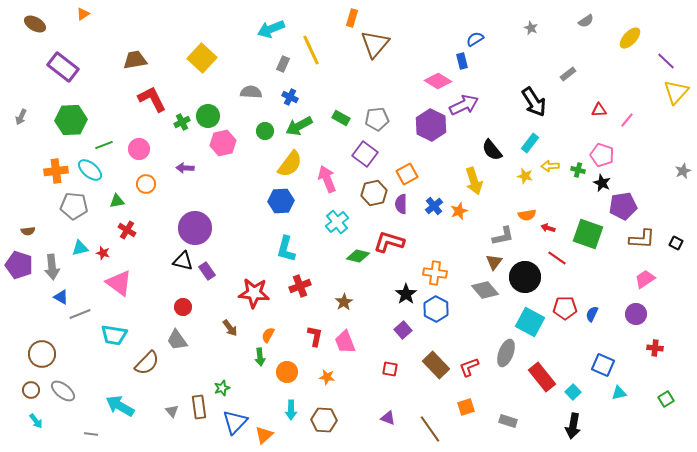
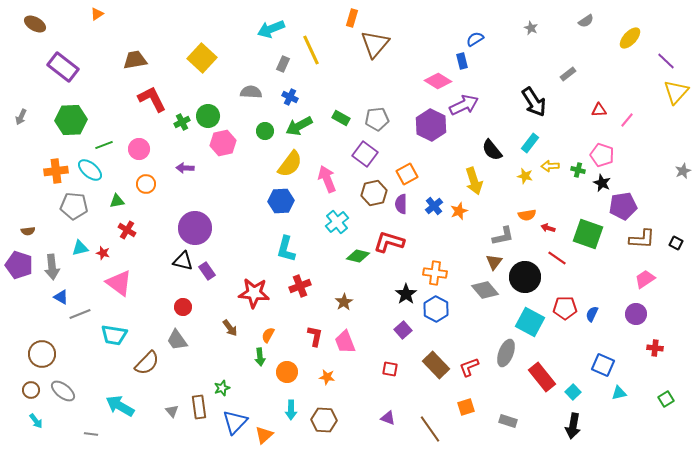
orange triangle at (83, 14): moved 14 px right
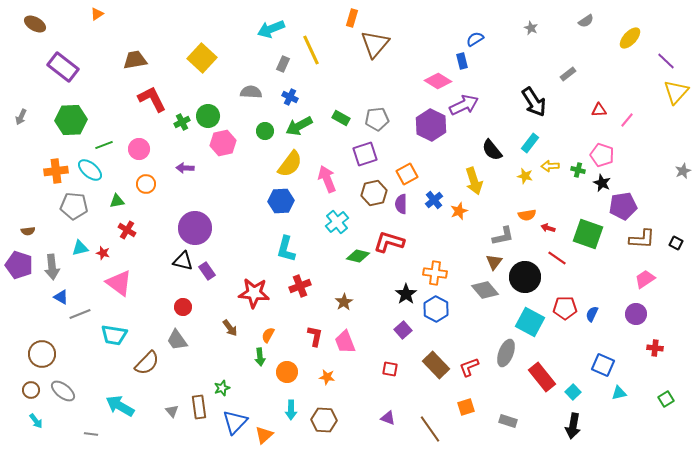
purple square at (365, 154): rotated 35 degrees clockwise
blue cross at (434, 206): moved 6 px up
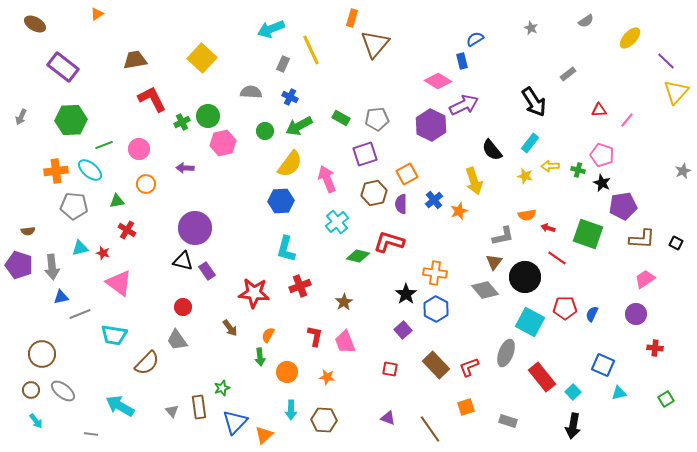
blue triangle at (61, 297): rotated 42 degrees counterclockwise
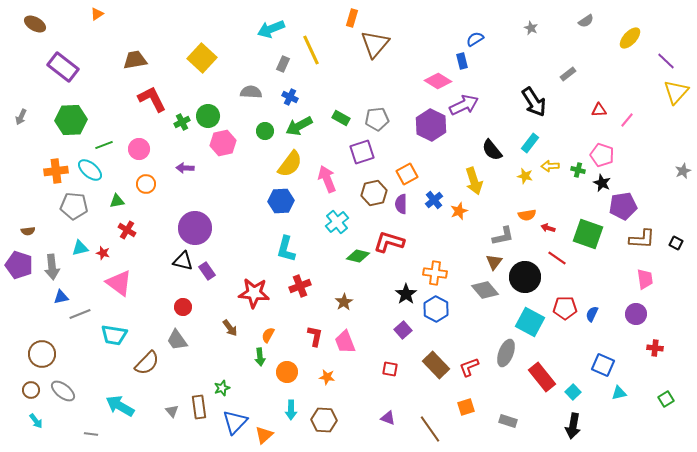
purple square at (365, 154): moved 3 px left, 2 px up
pink trapezoid at (645, 279): rotated 115 degrees clockwise
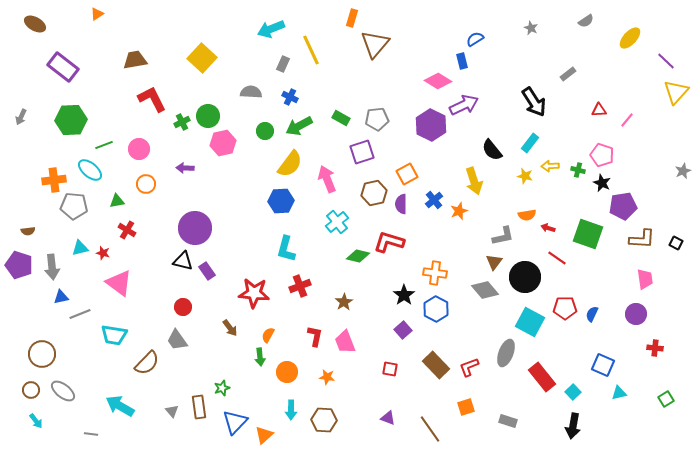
orange cross at (56, 171): moved 2 px left, 9 px down
black star at (406, 294): moved 2 px left, 1 px down
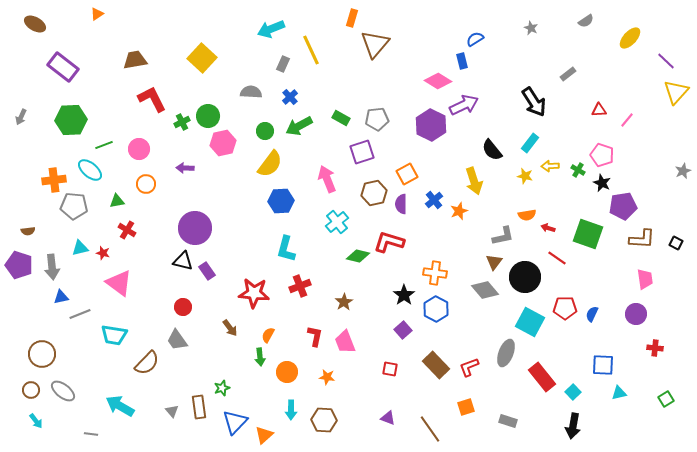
blue cross at (290, 97): rotated 21 degrees clockwise
yellow semicircle at (290, 164): moved 20 px left
green cross at (578, 170): rotated 16 degrees clockwise
blue square at (603, 365): rotated 20 degrees counterclockwise
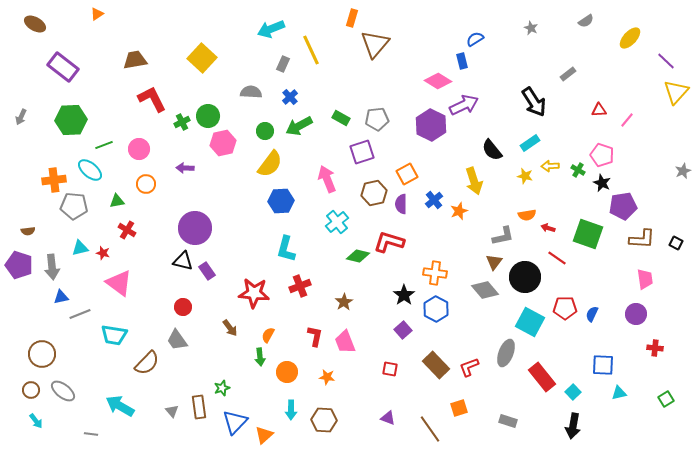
cyan rectangle at (530, 143): rotated 18 degrees clockwise
orange square at (466, 407): moved 7 px left, 1 px down
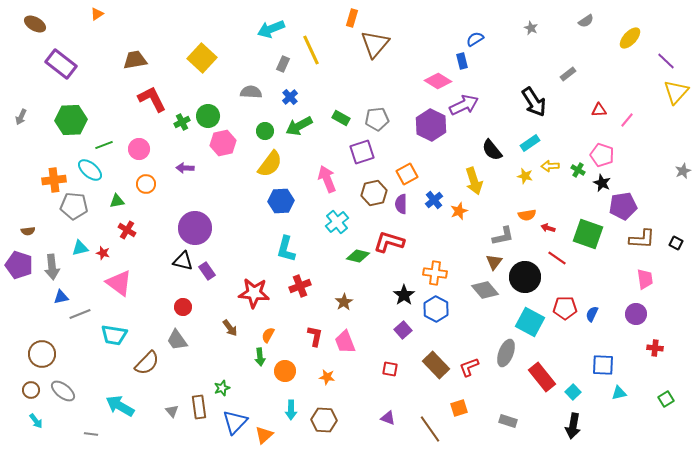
purple rectangle at (63, 67): moved 2 px left, 3 px up
orange circle at (287, 372): moved 2 px left, 1 px up
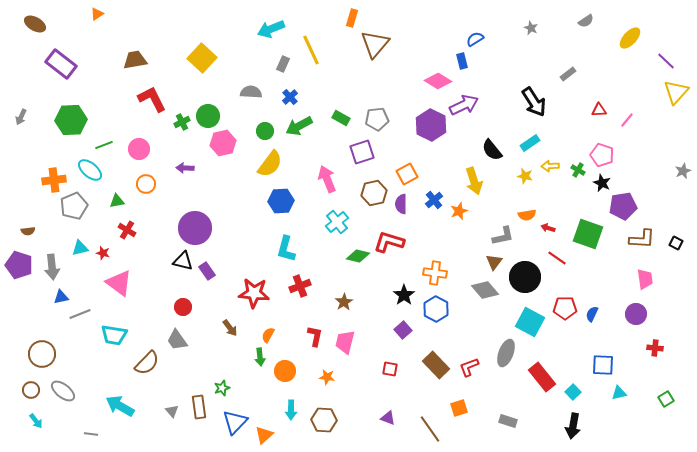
gray pentagon at (74, 206): rotated 28 degrees counterclockwise
pink trapezoid at (345, 342): rotated 35 degrees clockwise
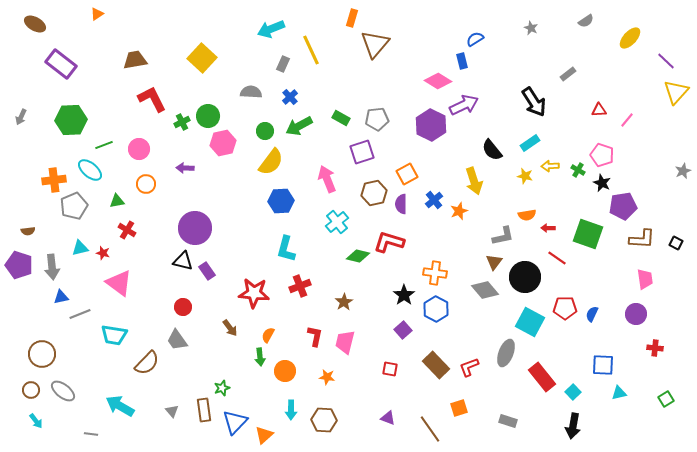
yellow semicircle at (270, 164): moved 1 px right, 2 px up
red arrow at (548, 228): rotated 16 degrees counterclockwise
brown rectangle at (199, 407): moved 5 px right, 3 px down
